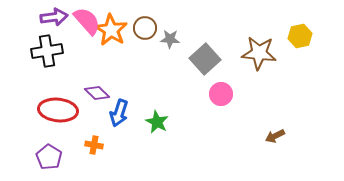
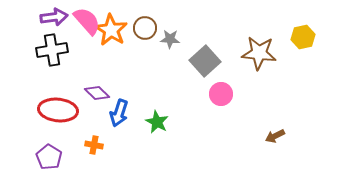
yellow hexagon: moved 3 px right, 1 px down
black cross: moved 5 px right, 1 px up
gray square: moved 2 px down
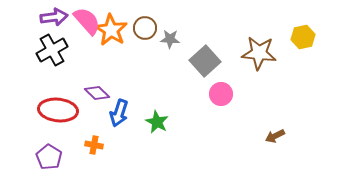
black cross: rotated 20 degrees counterclockwise
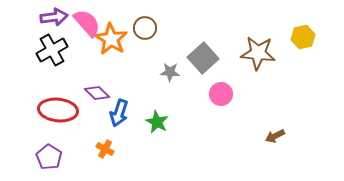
pink semicircle: moved 2 px down
orange star: moved 9 px down
gray star: moved 33 px down
brown star: moved 1 px left
gray square: moved 2 px left, 3 px up
orange cross: moved 11 px right, 4 px down; rotated 18 degrees clockwise
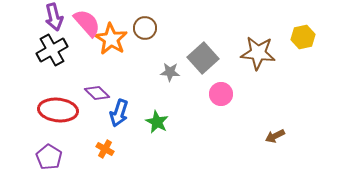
purple arrow: rotated 84 degrees clockwise
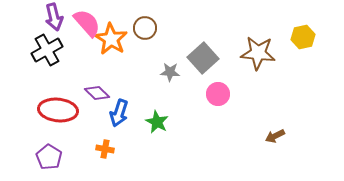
black cross: moved 5 px left
pink circle: moved 3 px left
orange cross: rotated 18 degrees counterclockwise
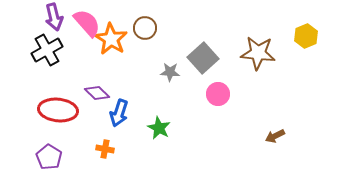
yellow hexagon: moved 3 px right, 1 px up; rotated 10 degrees counterclockwise
green star: moved 2 px right, 6 px down
